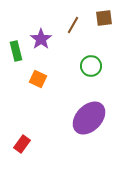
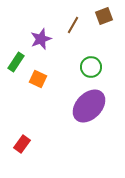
brown square: moved 2 px up; rotated 12 degrees counterclockwise
purple star: rotated 15 degrees clockwise
green rectangle: moved 11 px down; rotated 48 degrees clockwise
green circle: moved 1 px down
purple ellipse: moved 12 px up
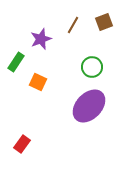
brown square: moved 6 px down
green circle: moved 1 px right
orange square: moved 3 px down
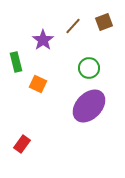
brown line: moved 1 px down; rotated 12 degrees clockwise
purple star: moved 2 px right, 1 px down; rotated 15 degrees counterclockwise
green rectangle: rotated 48 degrees counterclockwise
green circle: moved 3 px left, 1 px down
orange square: moved 2 px down
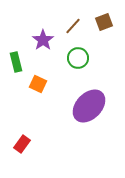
green circle: moved 11 px left, 10 px up
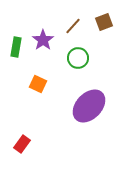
green rectangle: moved 15 px up; rotated 24 degrees clockwise
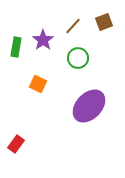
red rectangle: moved 6 px left
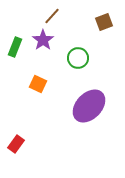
brown line: moved 21 px left, 10 px up
green rectangle: moved 1 px left; rotated 12 degrees clockwise
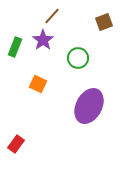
purple ellipse: rotated 16 degrees counterclockwise
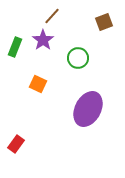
purple ellipse: moved 1 px left, 3 px down
